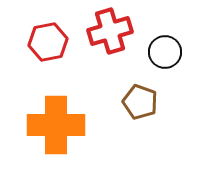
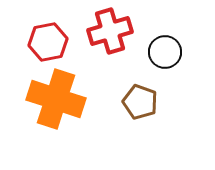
orange cross: moved 26 px up; rotated 18 degrees clockwise
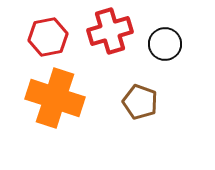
red hexagon: moved 5 px up
black circle: moved 8 px up
orange cross: moved 1 px left, 1 px up
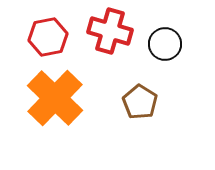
red cross: rotated 33 degrees clockwise
orange cross: rotated 26 degrees clockwise
brown pentagon: rotated 12 degrees clockwise
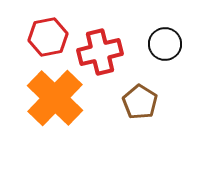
red cross: moved 10 px left, 21 px down; rotated 30 degrees counterclockwise
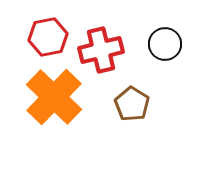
red cross: moved 1 px right, 2 px up
orange cross: moved 1 px left, 1 px up
brown pentagon: moved 8 px left, 2 px down
